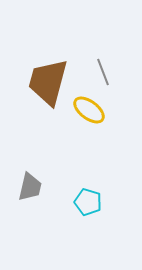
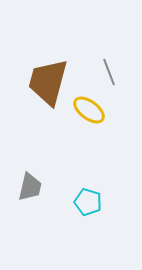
gray line: moved 6 px right
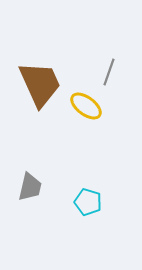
gray line: rotated 40 degrees clockwise
brown trapezoid: moved 8 px left, 2 px down; rotated 141 degrees clockwise
yellow ellipse: moved 3 px left, 4 px up
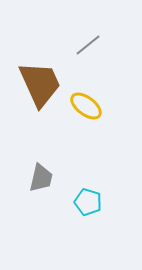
gray line: moved 21 px left, 27 px up; rotated 32 degrees clockwise
gray trapezoid: moved 11 px right, 9 px up
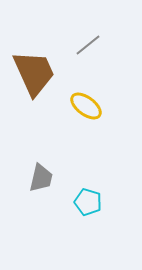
brown trapezoid: moved 6 px left, 11 px up
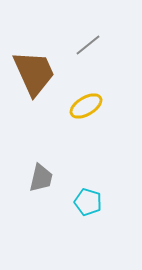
yellow ellipse: rotated 68 degrees counterclockwise
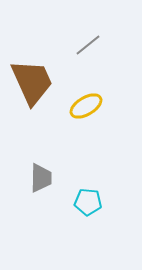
brown trapezoid: moved 2 px left, 9 px down
gray trapezoid: rotated 12 degrees counterclockwise
cyan pentagon: rotated 12 degrees counterclockwise
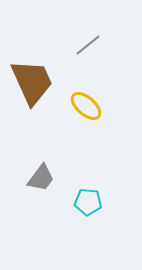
yellow ellipse: rotated 72 degrees clockwise
gray trapezoid: rotated 36 degrees clockwise
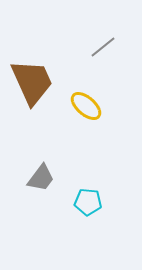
gray line: moved 15 px right, 2 px down
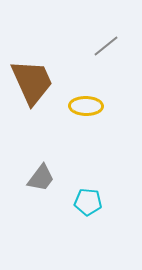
gray line: moved 3 px right, 1 px up
yellow ellipse: rotated 40 degrees counterclockwise
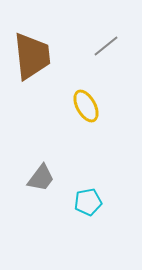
brown trapezoid: moved 26 px up; rotated 18 degrees clockwise
yellow ellipse: rotated 60 degrees clockwise
cyan pentagon: rotated 16 degrees counterclockwise
